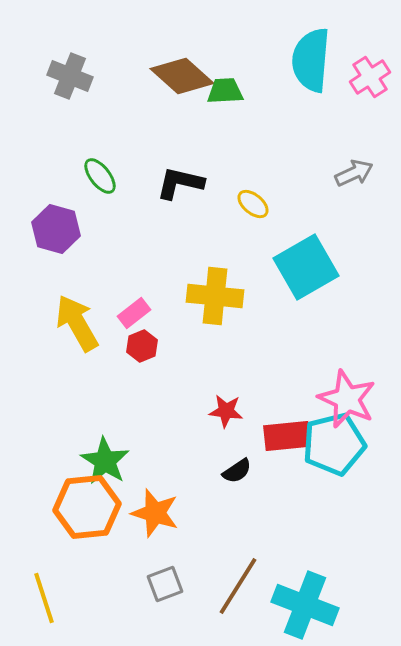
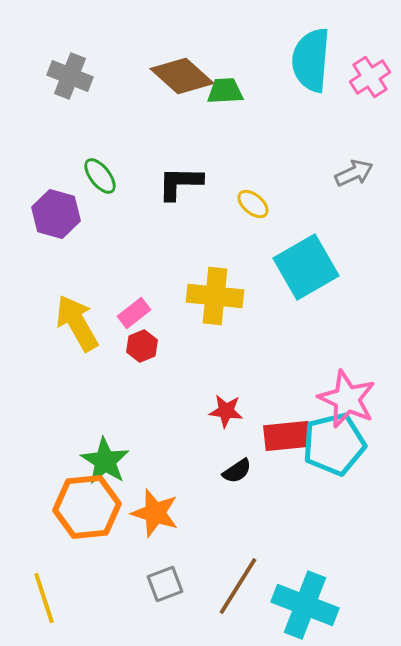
black L-shape: rotated 12 degrees counterclockwise
purple hexagon: moved 15 px up
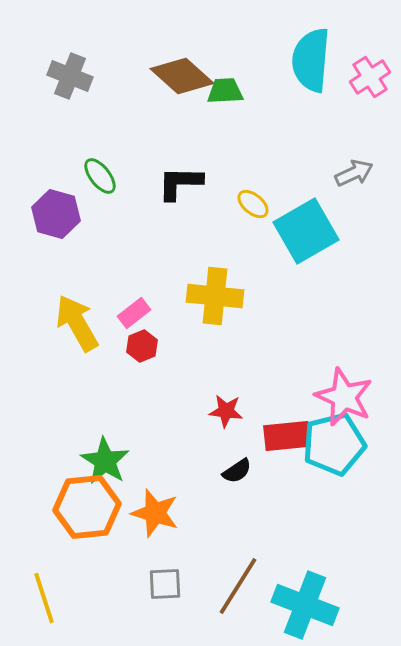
cyan square: moved 36 px up
pink star: moved 3 px left, 2 px up
gray square: rotated 18 degrees clockwise
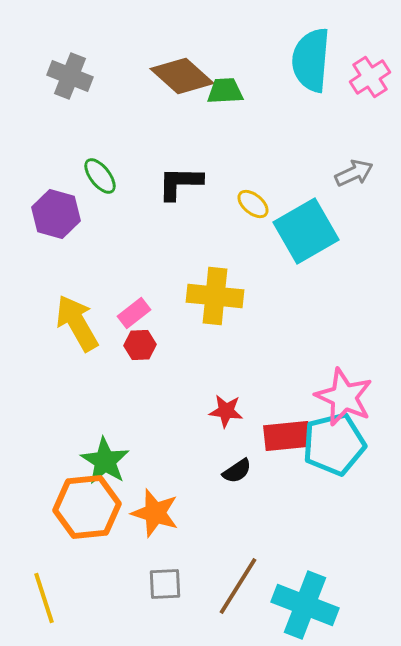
red hexagon: moved 2 px left, 1 px up; rotated 20 degrees clockwise
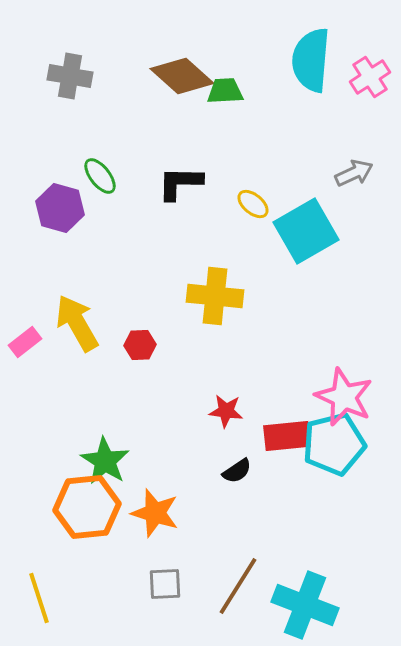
gray cross: rotated 12 degrees counterclockwise
purple hexagon: moved 4 px right, 6 px up
pink rectangle: moved 109 px left, 29 px down
yellow line: moved 5 px left
